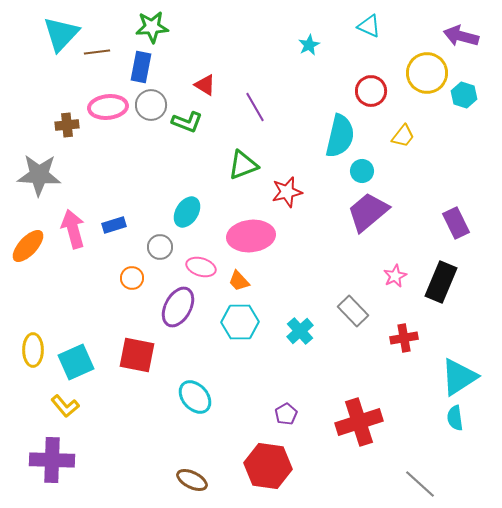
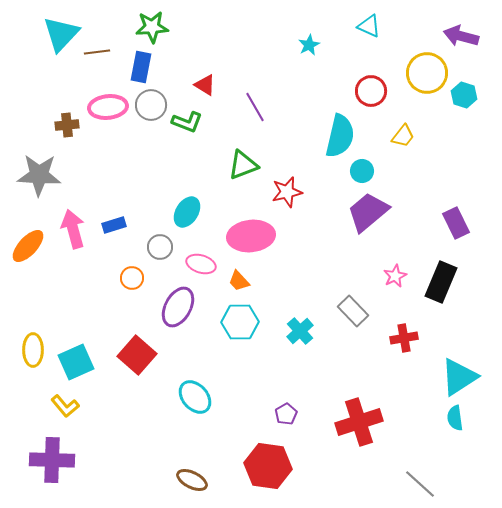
pink ellipse at (201, 267): moved 3 px up
red square at (137, 355): rotated 30 degrees clockwise
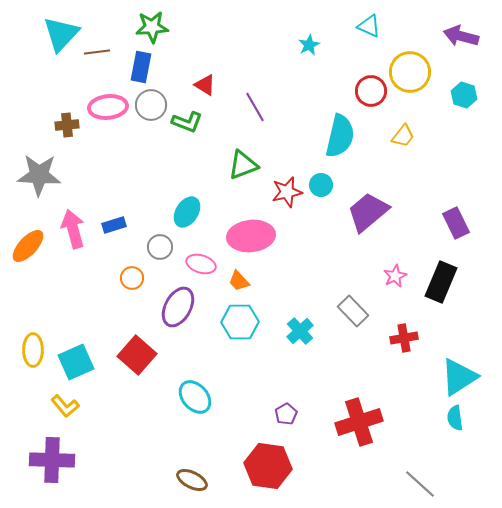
yellow circle at (427, 73): moved 17 px left, 1 px up
cyan circle at (362, 171): moved 41 px left, 14 px down
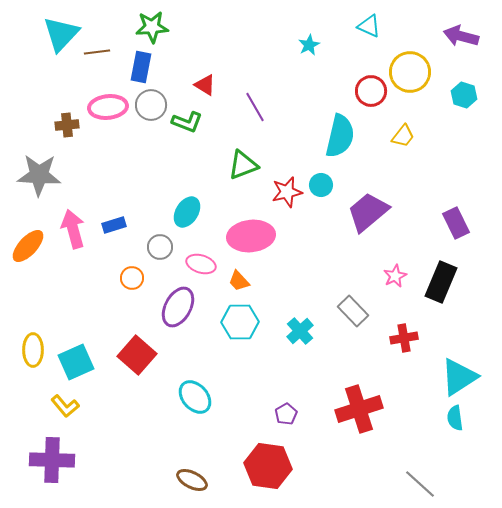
red cross at (359, 422): moved 13 px up
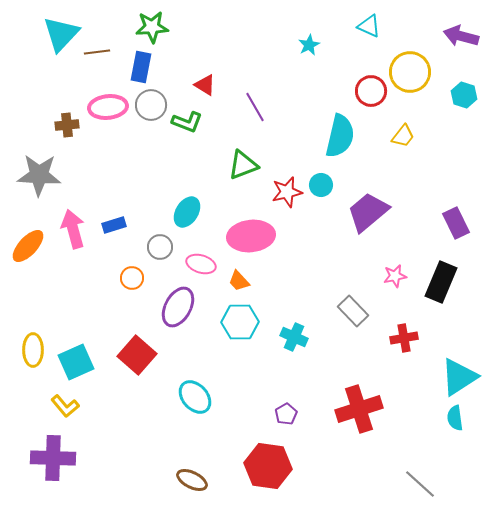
pink star at (395, 276): rotated 15 degrees clockwise
cyan cross at (300, 331): moved 6 px left, 6 px down; rotated 24 degrees counterclockwise
purple cross at (52, 460): moved 1 px right, 2 px up
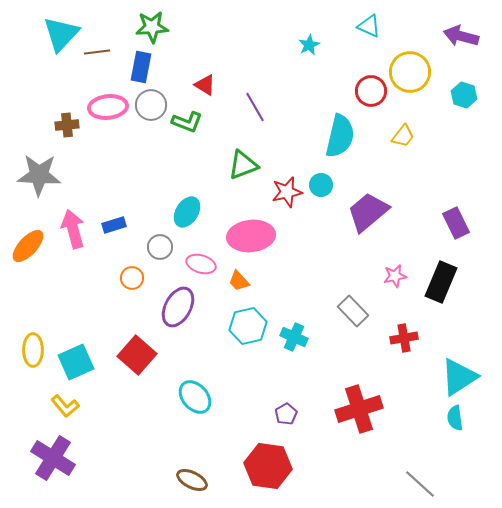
cyan hexagon at (240, 322): moved 8 px right, 4 px down; rotated 12 degrees counterclockwise
purple cross at (53, 458): rotated 30 degrees clockwise
